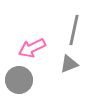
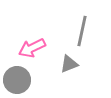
gray line: moved 8 px right, 1 px down
gray circle: moved 2 px left
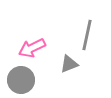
gray line: moved 5 px right, 4 px down
gray circle: moved 4 px right
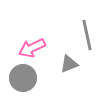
gray line: rotated 24 degrees counterclockwise
gray circle: moved 2 px right, 2 px up
